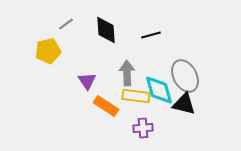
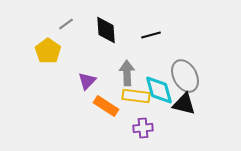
yellow pentagon: rotated 25 degrees counterclockwise
purple triangle: rotated 18 degrees clockwise
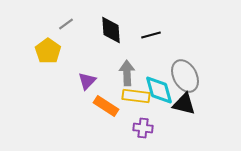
black diamond: moved 5 px right
purple cross: rotated 12 degrees clockwise
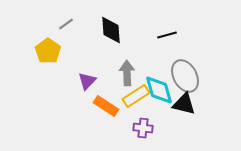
black line: moved 16 px right
yellow rectangle: rotated 40 degrees counterclockwise
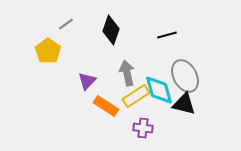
black diamond: rotated 24 degrees clockwise
gray arrow: rotated 10 degrees counterclockwise
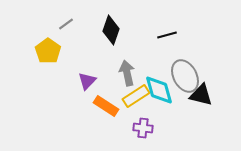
black triangle: moved 17 px right, 9 px up
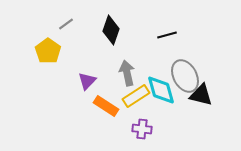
cyan diamond: moved 2 px right
purple cross: moved 1 px left, 1 px down
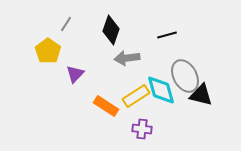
gray line: rotated 21 degrees counterclockwise
gray arrow: moved 15 px up; rotated 85 degrees counterclockwise
purple triangle: moved 12 px left, 7 px up
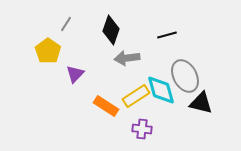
black triangle: moved 8 px down
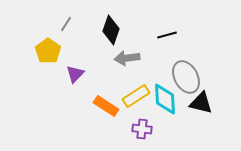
gray ellipse: moved 1 px right, 1 px down
cyan diamond: moved 4 px right, 9 px down; rotated 12 degrees clockwise
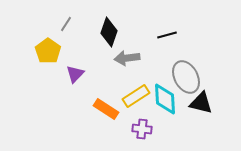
black diamond: moved 2 px left, 2 px down
orange rectangle: moved 3 px down
